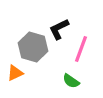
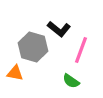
black L-shape: rotated 115 degrees counterclockwise
pink line: moved 1 px down
orange triangle: rotated 36 degrees clockwise
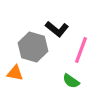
black L-shape: moved 2 px left
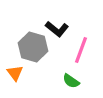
orange triangle: rotated 42 degrees clockwise
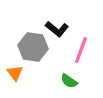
gray hexagon: rotated 8 degrees counterclockwise
green semicircle: moved 2 px left
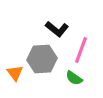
gray hexagon: moved 9 px right, 12 px down; rotated 12 degrees counterclockwise
green semicircle: moved 5 px right, 3 px up
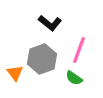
black L-shape: moved 7 px left, 6 px up
pink line: moved 2 px left
gray hexagon: rotated 16 degrees counterclockwise
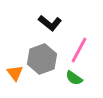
pink line: rotated 8 degrees clockwise
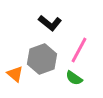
orange triangle: moved 1 px down; rotated 12 degrees counterclockwise
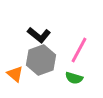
black L-shape: moved 11 px left, 12 px down
gray hexagon: moved 1 px left, 1 px down
green semicircle: rotated 18 degrees counterclockwise
